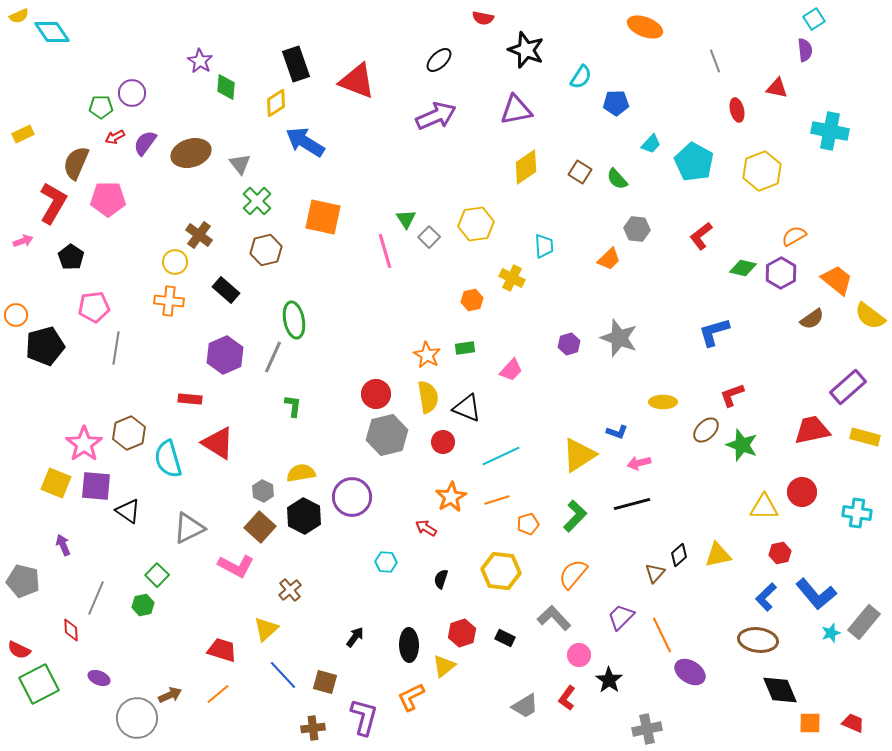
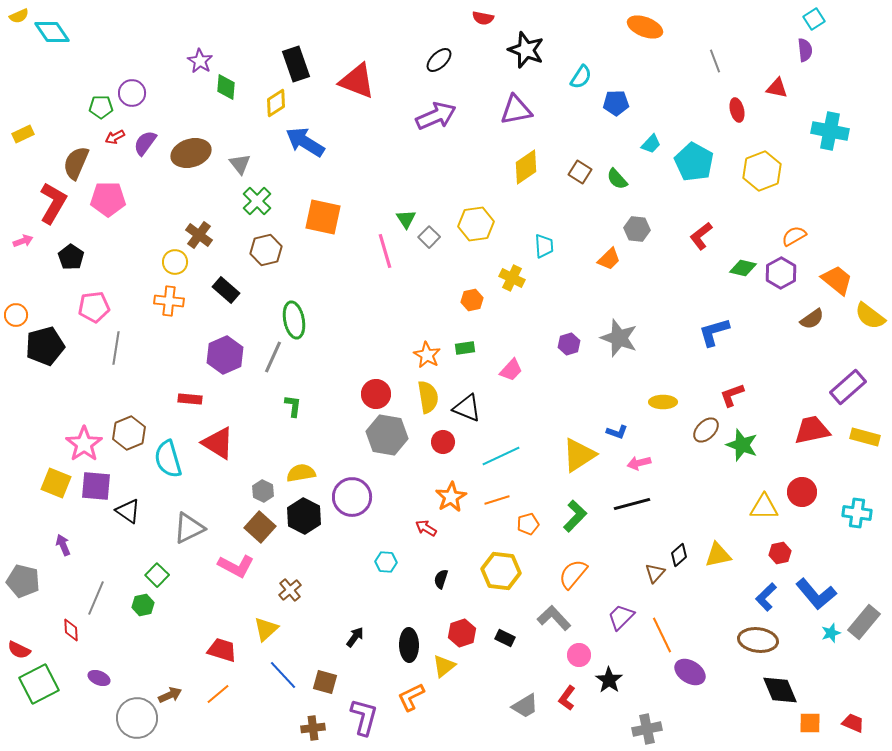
gray hexagon at (387, 435): rotated 24 degrees clockwise
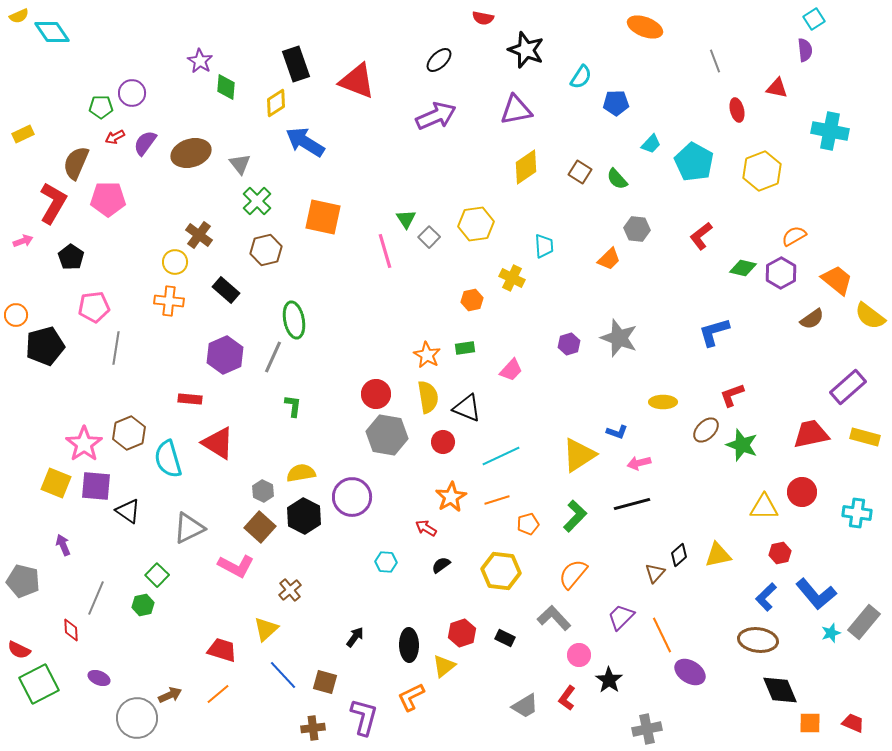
red trapezoid at (812, 430): moved 1 px left, 4 px down
black semicircle at (441, 579): moved 14 px up; rotated 36 degrees clockwise
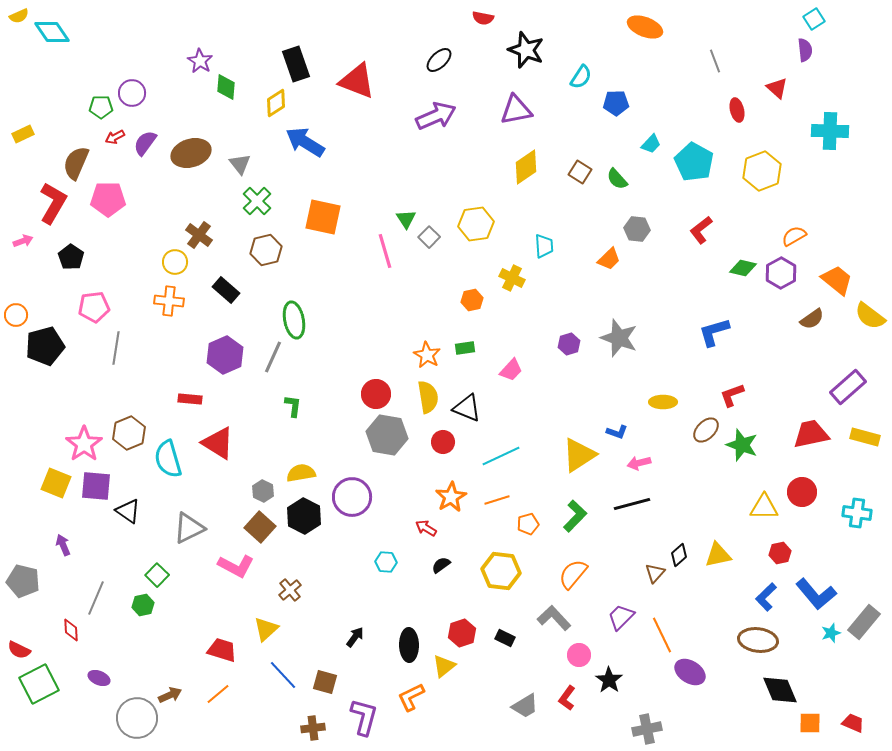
red triangle at (777, 88): rotated 30 degrees clockwise
cyan cross at (830, 131): rotated 9 degrees counterclockwise
red L-shape at (701, 236): moved 6 px up
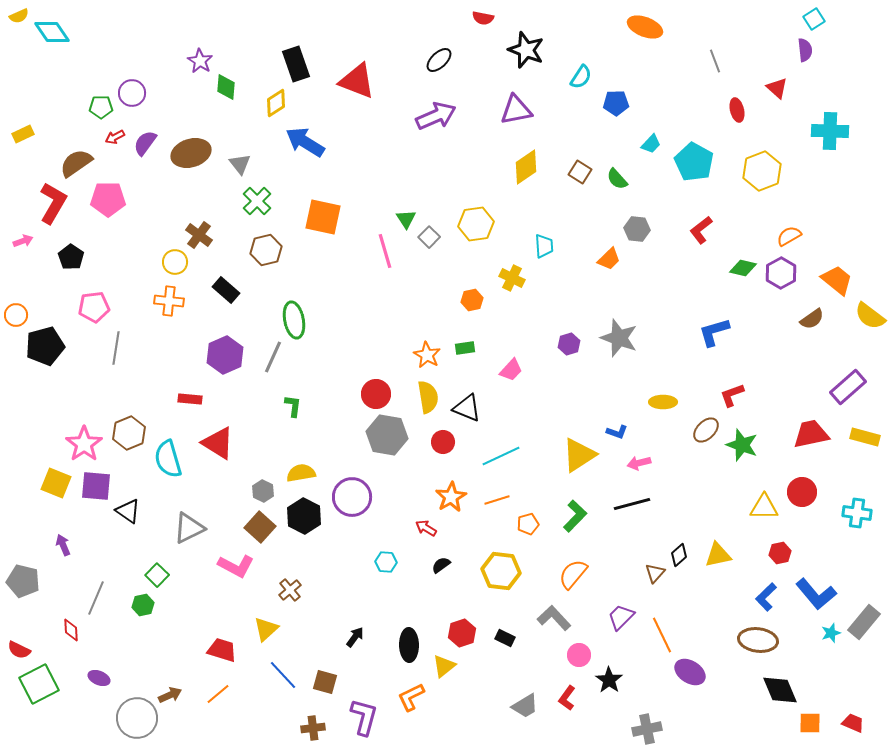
brown semicircle at (76, 163): rotated 32 degrees clockwise
orange semicircle at (794, 236): moved 5 px left
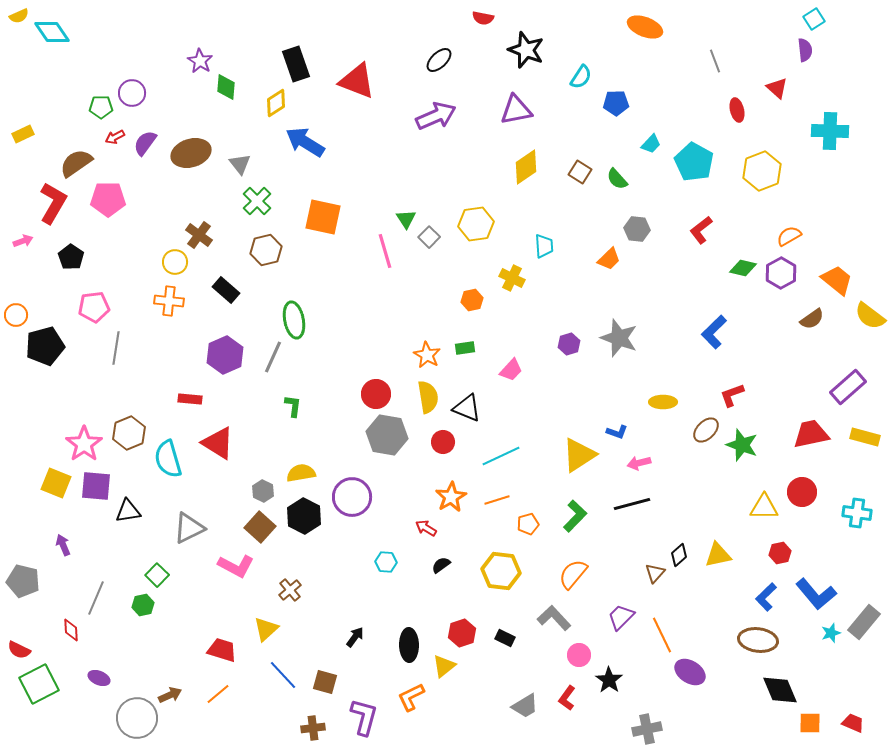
blue L-shape at (714, 332): rotated 28 degrees counterclockwise
black triangle at (128, 511): rotated 44 degrees counterclockwise
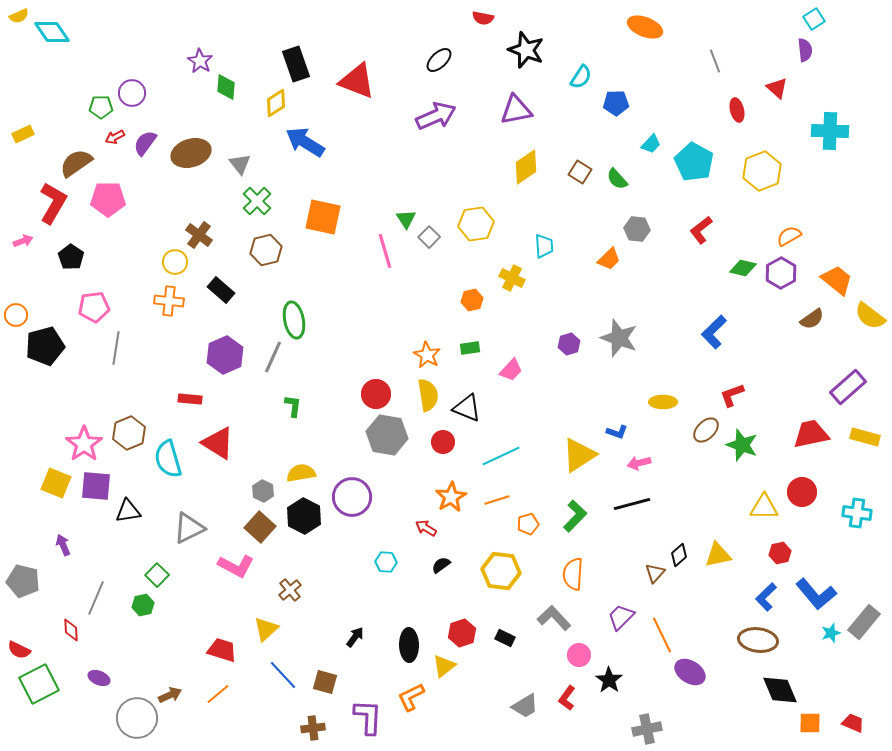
black rectangle at (226, 290): moved 5 px left
green rectangle at (465, 348): moved 5 px right
yellow semicircle at (428, 397): moved 2 px up
orange semicircle at (573, 574): rotated 36 degrees counterclockwise
purple L-shape at (364, 717): moved 4 px right; rotated 12 degrees counterclockwise
